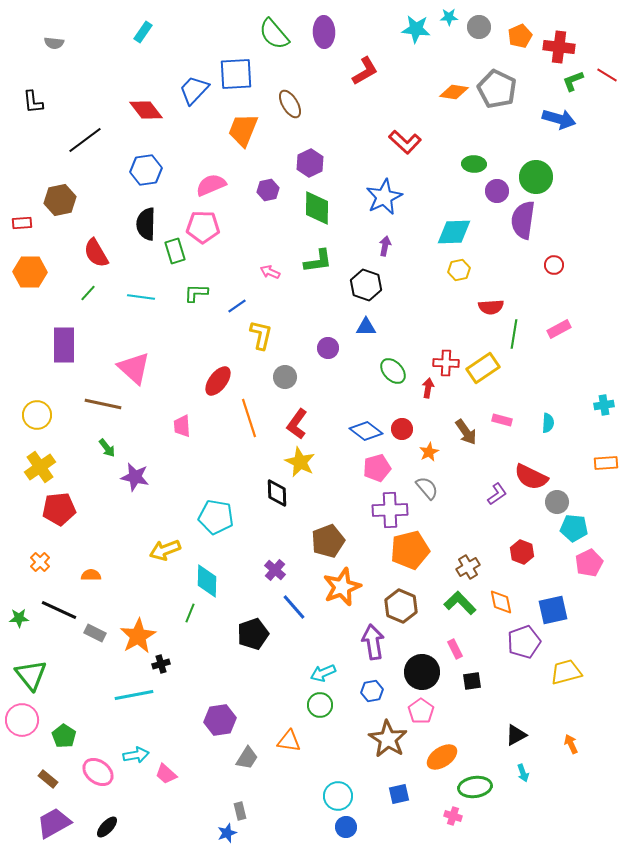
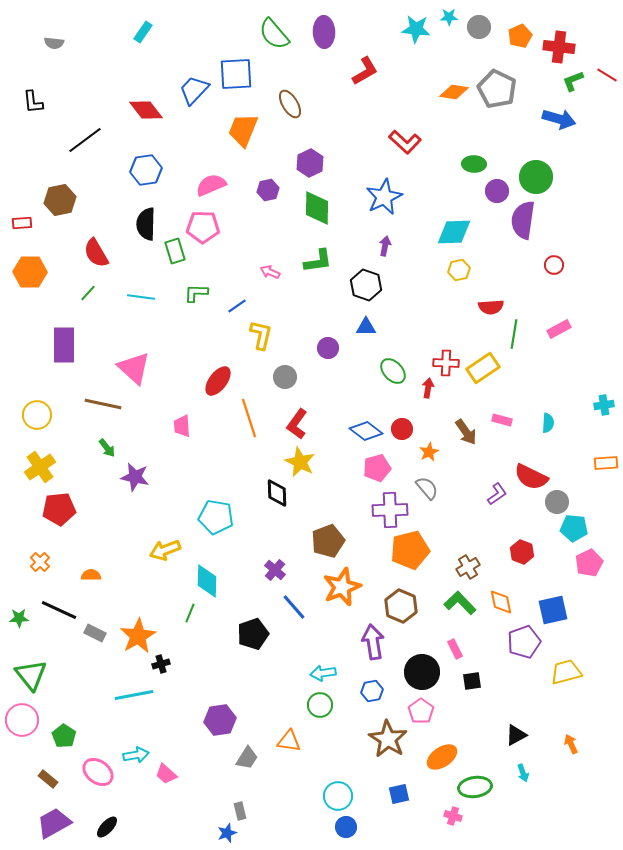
cyan arrow at (323, 673): rotated 15 degrees clockwise
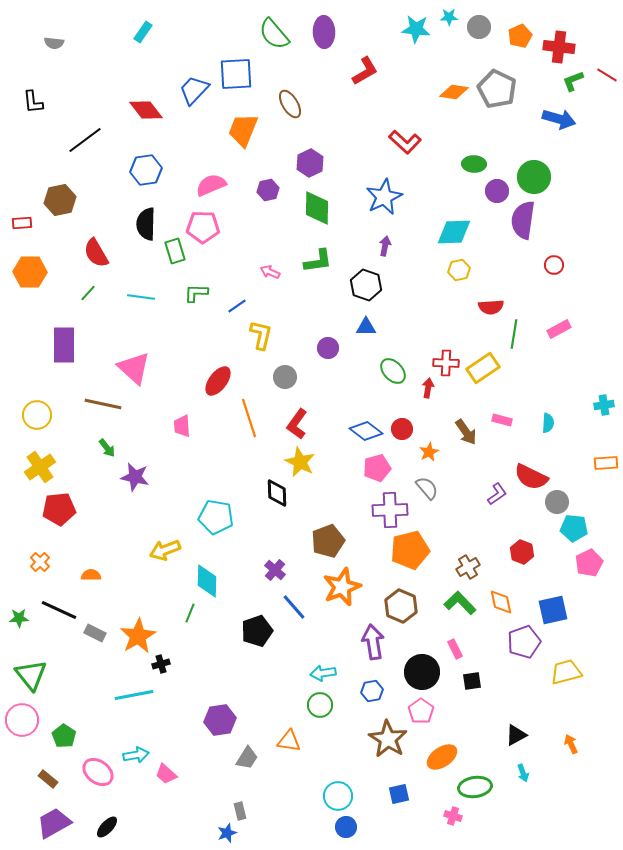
green circle at (536, 177): moved 2 px left
black pentagon at (253, 634): moved 4 px right, 3 px up
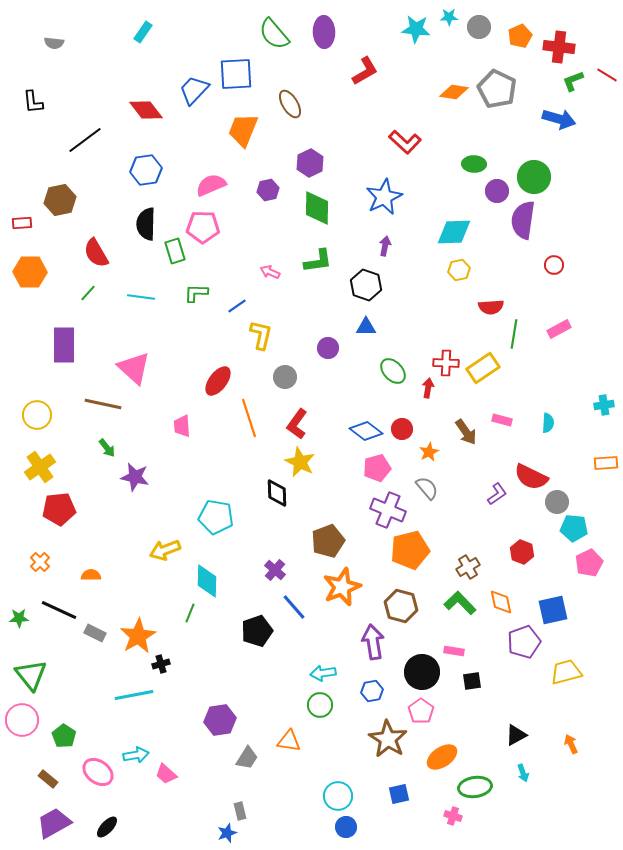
purple cross at (390, 510): moved 2 px left; rotated 24 degrees clockwise
brown hexagon at (401, 606): rotated 8 degrees counterclockwise
pink rectangle at (455, 649): moved 1 px left, 2 px down; rotated 54 degrees counterclockwise
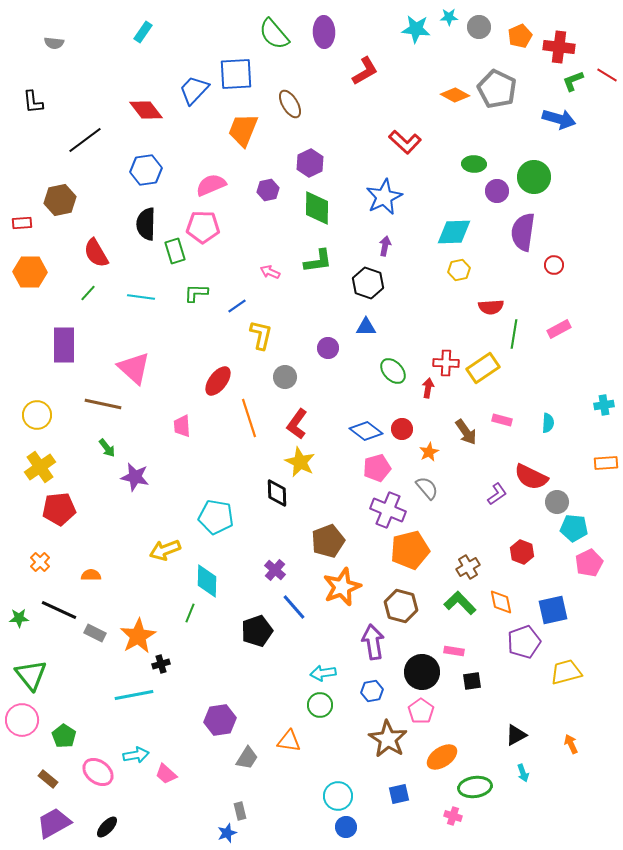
orange diamond at (454, 92): moved 1 px right, 3 px down; rotated 20 degrees clockwise
purple semicircle at (523, 220): moved 12 px down
black hexagon at (366, 285): moved 2 px right, 2 px up
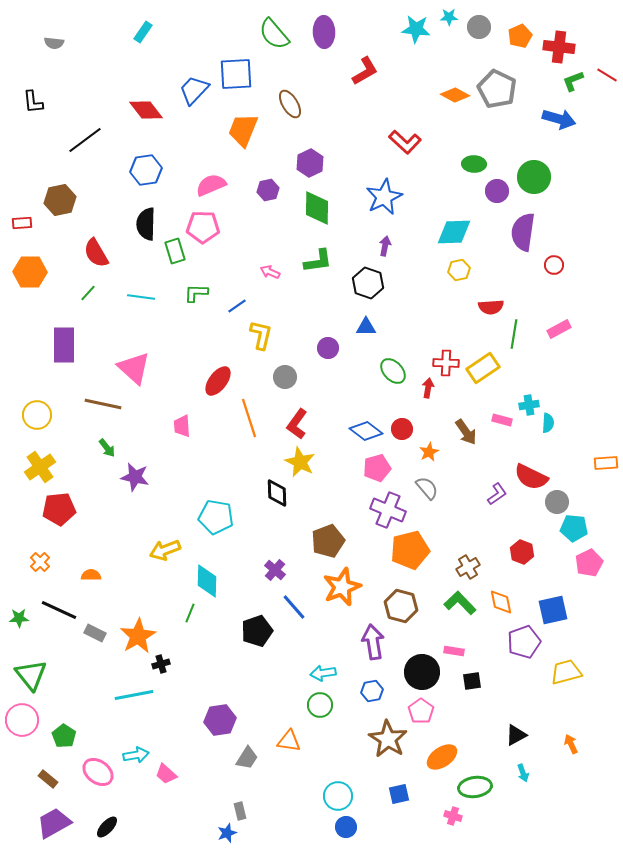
cyan cross at (604, 405): moved 75 px left
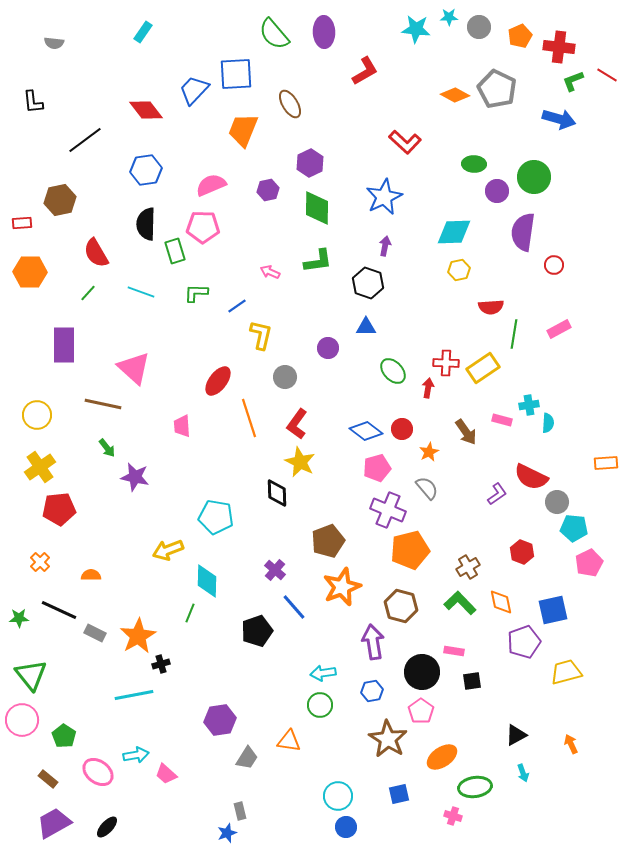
cyan line at (141, 297): moved 5 px up; rotated 12 degrees clockwise
yellow arrow at (165, 550): moved 3 px right
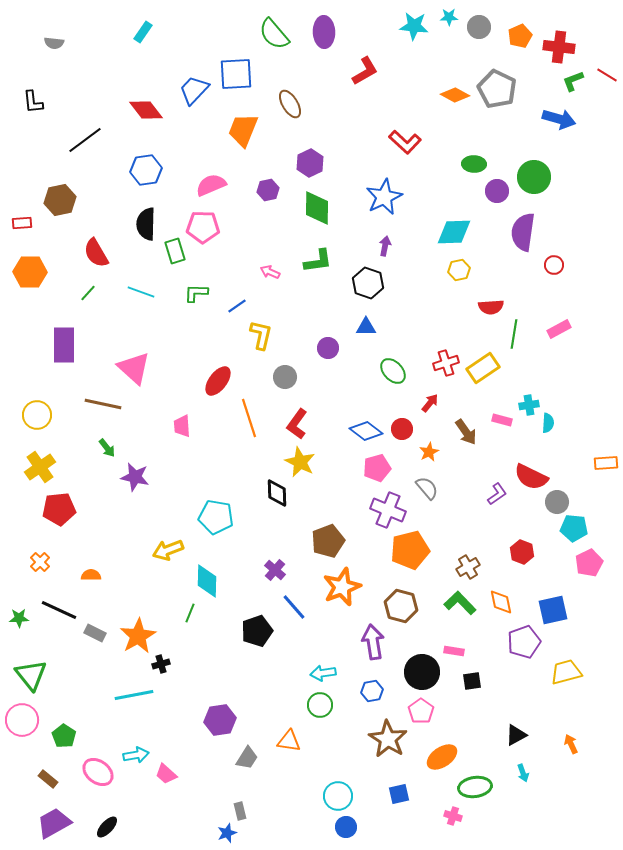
cyan star at (416, 29): moved 2 px left, 3 px up
red cross at (446, 363): rotated 20 degrees counterclockwise
red arrow at (428, 388): moved 2 px right, 15 px down; rotated 30 degrees clockwise
